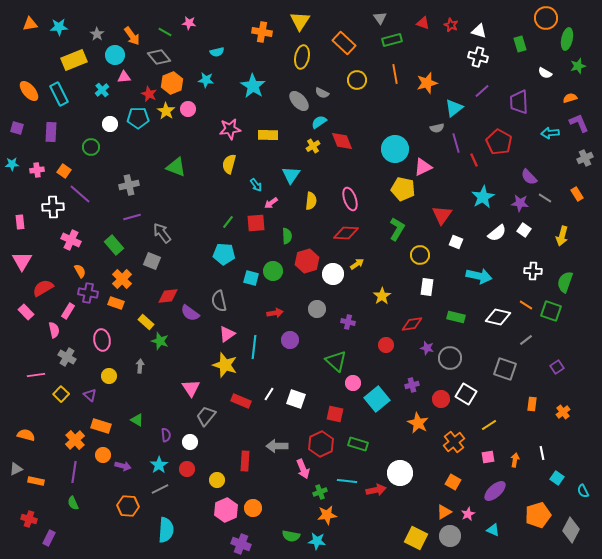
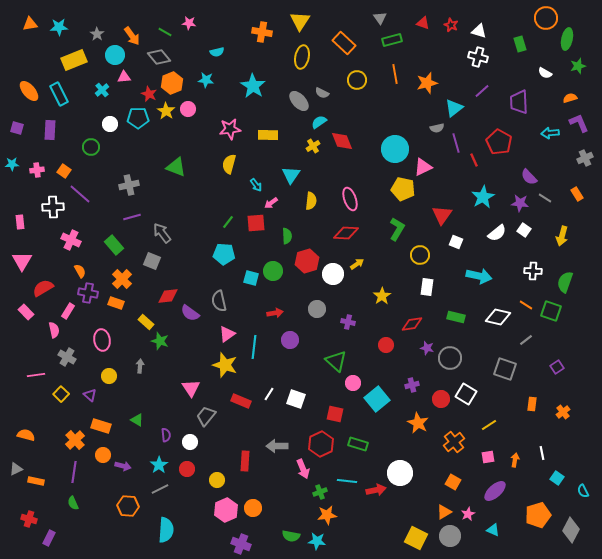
purple rectangle at (51, 132): moved 1 px left, 2 px up
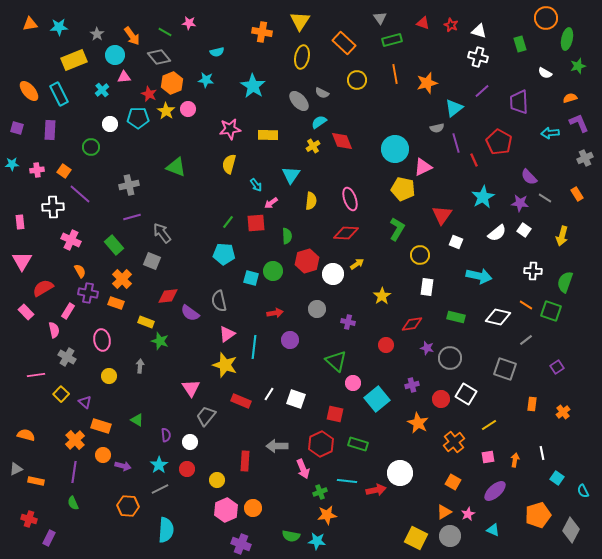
yellow rectangle at (146, 322): rotated 21 degrees counterclockwise
purple triangle at (90, 395): moved 5 px left, 7 px down
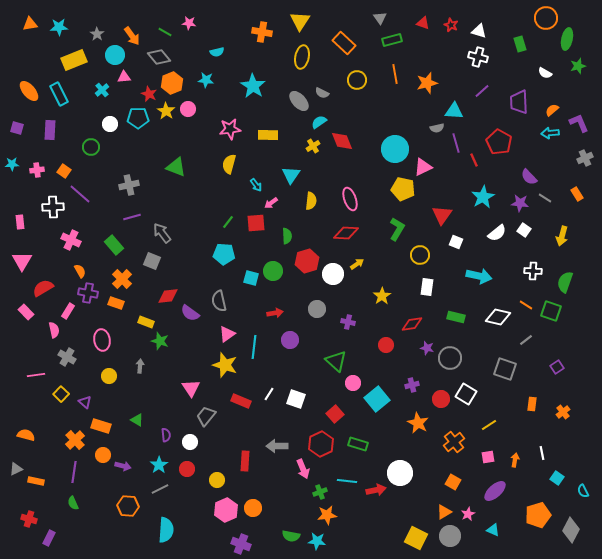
orange semicircle at (570, 98): moved 18 px left, 12 px down; rotated 24 degrees counterclockwise
cyan triangle at (454, 108): moved 3 px down; rotated 42 degrees clockwise
red square at (335, 414): rotated 36 degrees clockwise
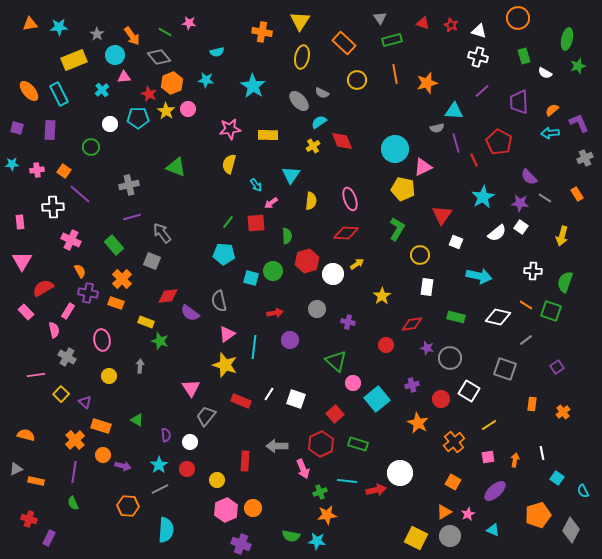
orange circle at (546, 18): moved 28 px left
green rectangle at (520, 44): moved 4 px right, 12 px down
white square at (524, 230): moved 3 px left, 3 px up
white square at (466, 394): moved 3 px right, 3 px up
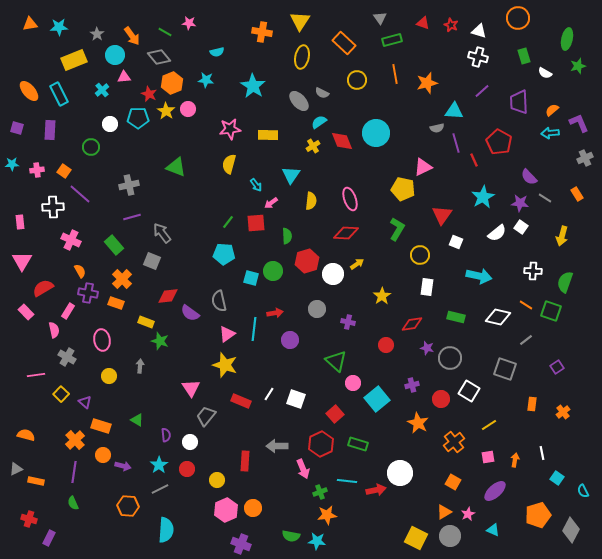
cyan circle at (395, 149): moved 19 px left, 16 px up
cyan line at (254, 347): moved 18 px up
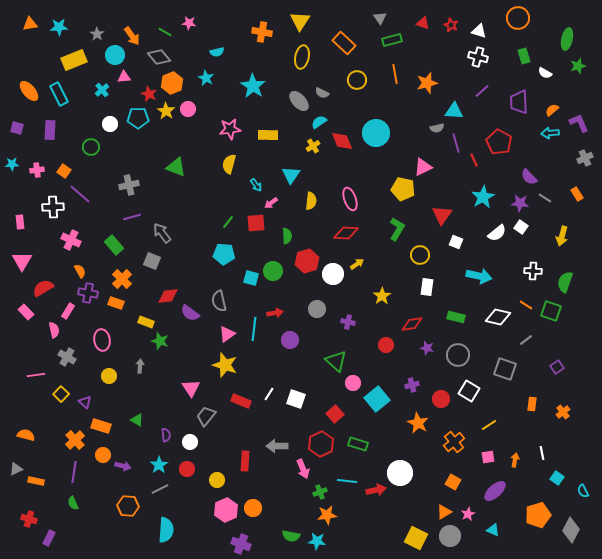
cyan star at (206, 80): moved 2 px up; rotated 21 degrees clockwise
gray circle at (450, 358): moved 8 px right, 3 px up
